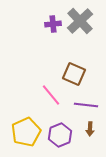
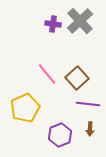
purple cross: rotated 14 degrees clockwise
brown square: moved 3 px right, 4 px down; rotated 25 degrees clockwise
pink line: moved 4 px left, 21 px up
purple line: moved 2 px right, 1 px up
yellow pentagon: moved 1 px left, 24 px up
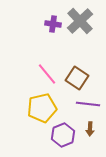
brown square: rotated 15 degrees counterclockwise
yellow pentagon: moved 17 px right; rotated 12 degrees clockwise
purple hexagon: moved 3 px right
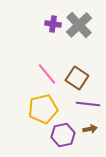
gray cross: moved 1 px left, 4 px down
yellow pentagon: moved 1 px right, 1 px down
brown arrow: rotated 104 degrees counterclockwise
purple hexagon: rotated 10 degrees clockwise
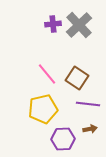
purple cross: rotated 14 degrees counterclockwise
purple hexagon: moved 4 px down; rotated 10 degrees clockwise
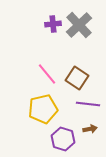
purple hexagon: rotated 20 degrees clockwise
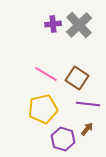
pink line: moved 1 px left; rotated 20 degrees counterclockwise
brown arrow: moved 3 px left; rotated 40 degrees counterclockwise
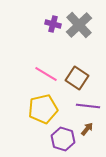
purple cross: rotated 21 degrees clockwise
purple line: moved 2 px down
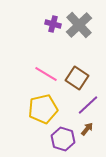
purple line: moved 1 px up; rotated 50 degrees counterclockwise
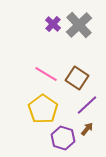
purple cross: rotated 28 degrees clockwise
purple line: moved 1 px left
yellow pentagon: rotated 24 degrees counterclockwise
purple hexagon: moved 1 px up
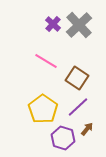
pink line: moved 13 px up
purple line: moved 9 px left, 2 px down
